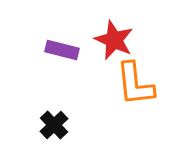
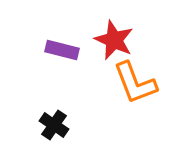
orange L-shape: moved 1 px up; rotated 15 degrees counterclockwise
black cross: rotated 12 degrees counterclockwise
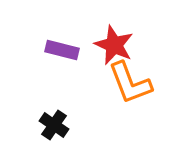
red star: moved 5 px down
orange L-shape: moved 5 px left
